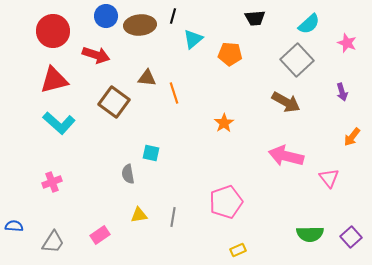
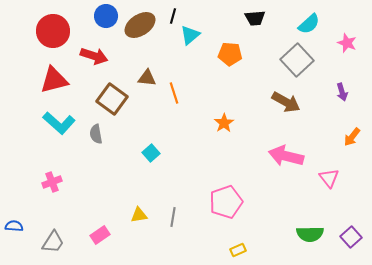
brown ellipse: rotated 28 degrees counterclockwise
cyan triangle: moved 3 px left, 4 px up
red arrow: moved 2 px left, 1 px down
brown square: moved 2 px left, 3 px up
cyan square: rotated 36 degrees clockwise
gray semicircle: moved 32 px left, 40 px up
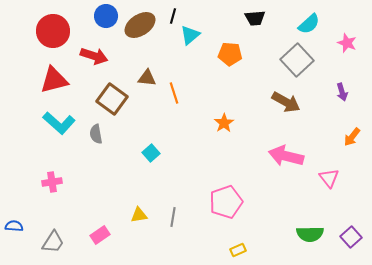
pink cross: rotated 12 degrees clockwise
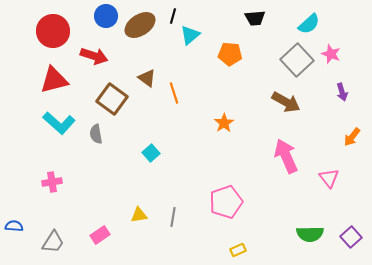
pink star: moved 16 px left, 11 px down
brown triangle: rotated 30 degrees clockwise
pink arrow: rotated 52 degrees clockwise
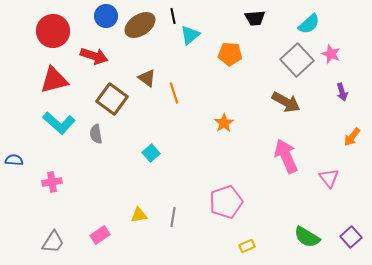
black line: rotated 28 degrees counterclockwise
blue semicircle: moved 66 px up
green semicircle: moved 3 px left, 3 px down; rotated 32 degrees clockwise
yellow rectangle: moved 9 px right, 4 px up
